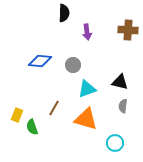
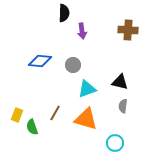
purple arrow: moved 5 px left, 1 px up
brown line: moved 1 px right, 5 px down
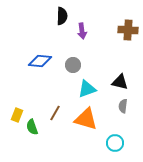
black semicircle: moved 2 px left, 3 px down
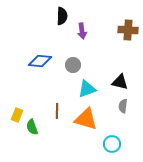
brown line: moved 2 px right, 2 px up; rotated 28 degrees counterclockwise
cyan circle: moved 3 px left, 1 px down
